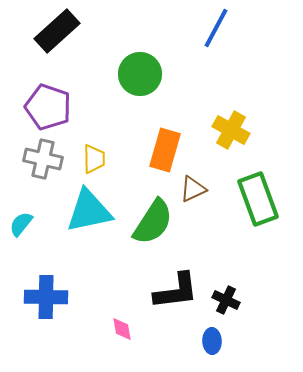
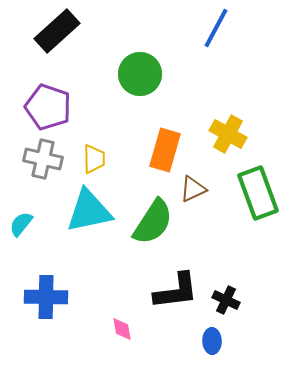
yellow cross: moved 3 px left, 4 px down
green rectangle: moved 6 px up
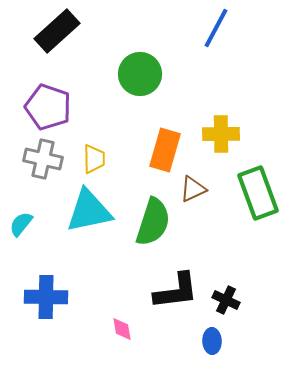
yellow cross: moved 7 px left; rotated 30 degrees counterclockwise
green semicircle: rotated 15 degrees counterclockwise
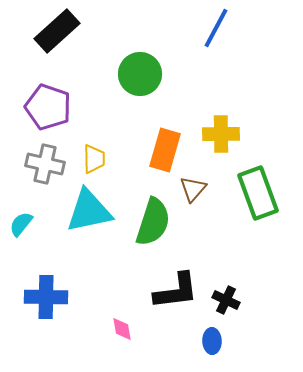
gray cross: moved 2 px right, 5 px down
brown triangle: rotated 24 degrees counterclockwise
